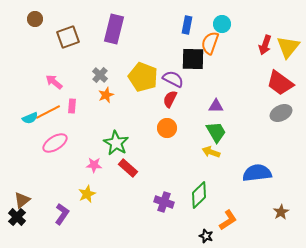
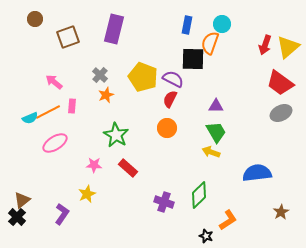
yellow triangle: rotated 10 degrees clockwise
green star: moved 8 px up
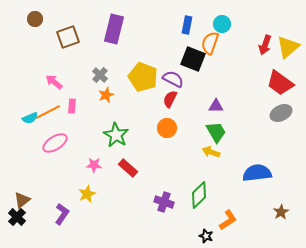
black square: rotated 20 degrees clockwise
